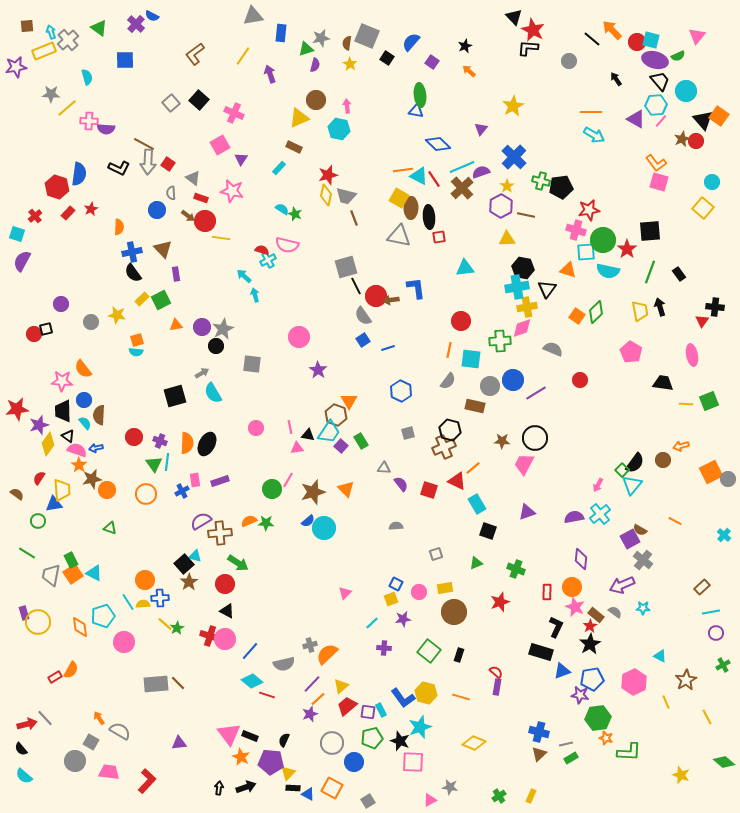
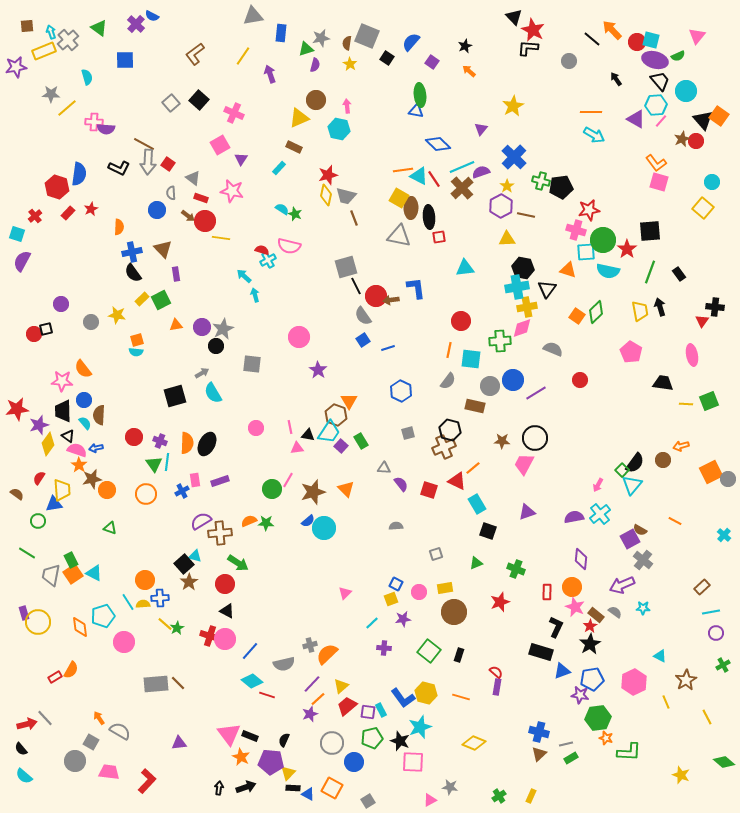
pink cross at (89, 121): moved 5 px right, 1 px down
pink semicircle at (287, 245): moved 2 px right, 1 px down
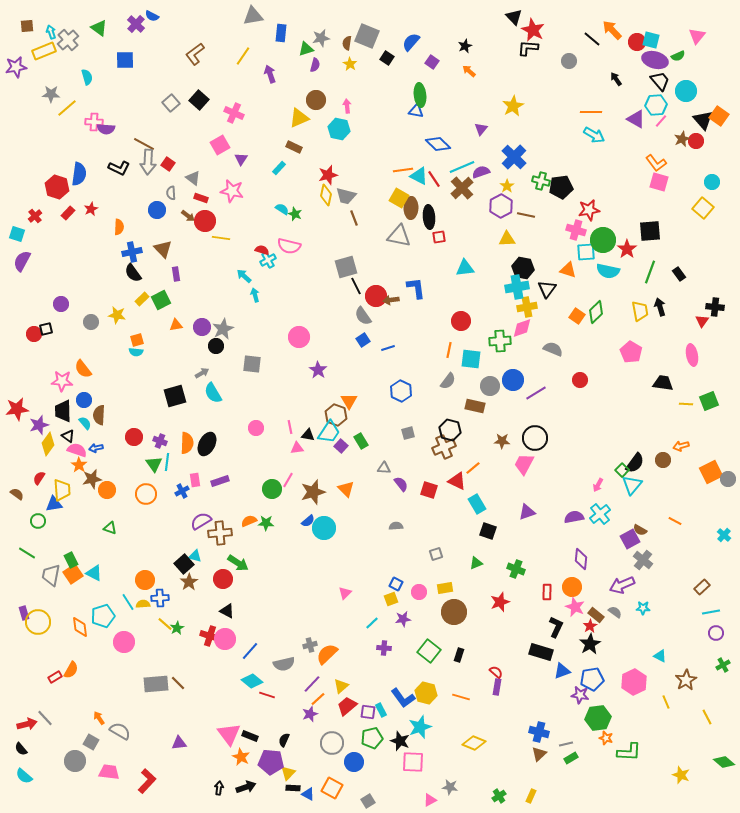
red circle at (225, 584): moved 2 px left, 5 px up
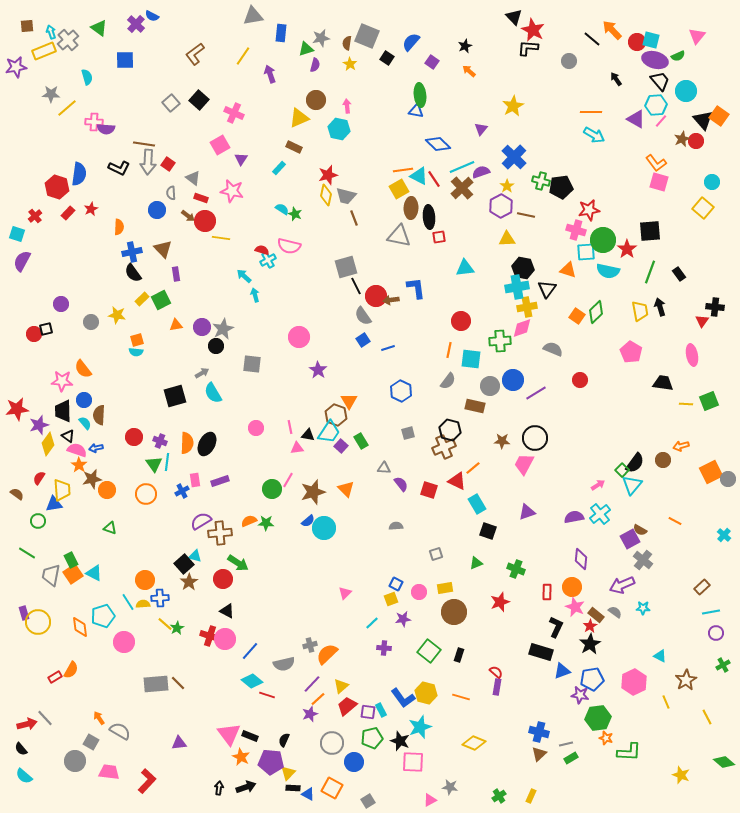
brown line at (144, 144): rotated 20 degrees counterclockwise
yellow square at (399, 198): moved 9 px up; rotated 30 degrees clockwise
pink arrow at (598, 485): rotated 152 degrees counterclockwise
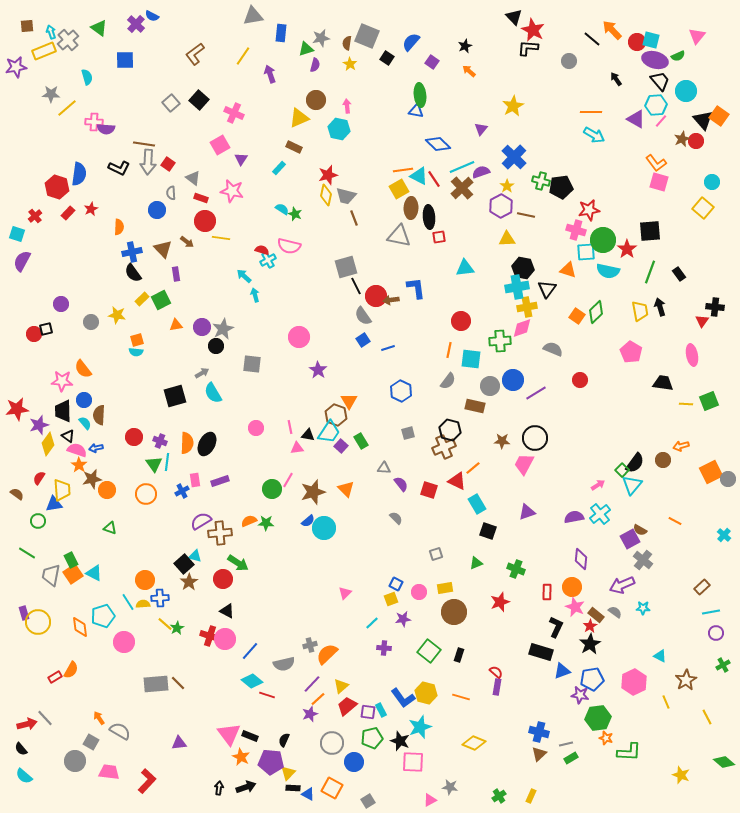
brown arrow at (188, 216): moved 1 px left, 26 px down
gray semicircle at (396, 526): moved 8 px up; rotated 48 degrees clockwise
